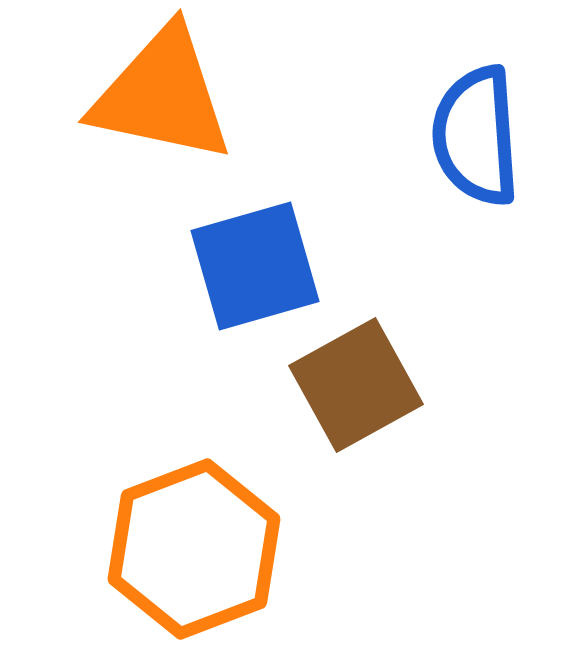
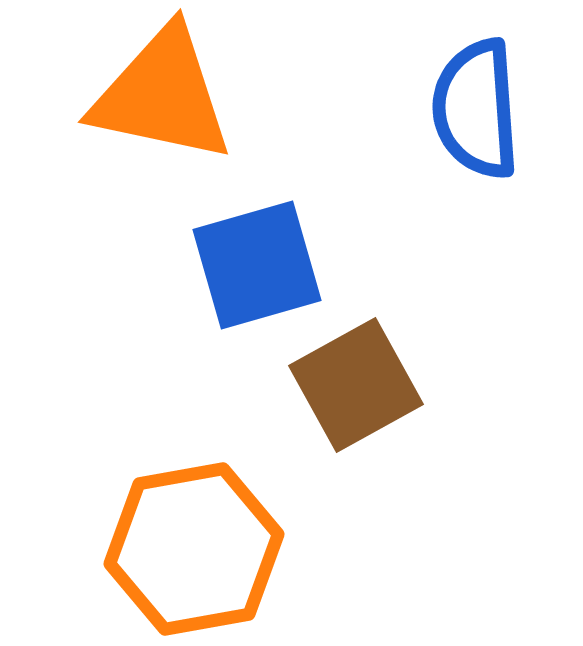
blue semicircle: moved 27 px up
blue square: moved 2 px right, 1 px up
orange hexagon: rotated 11 degrees clockwise
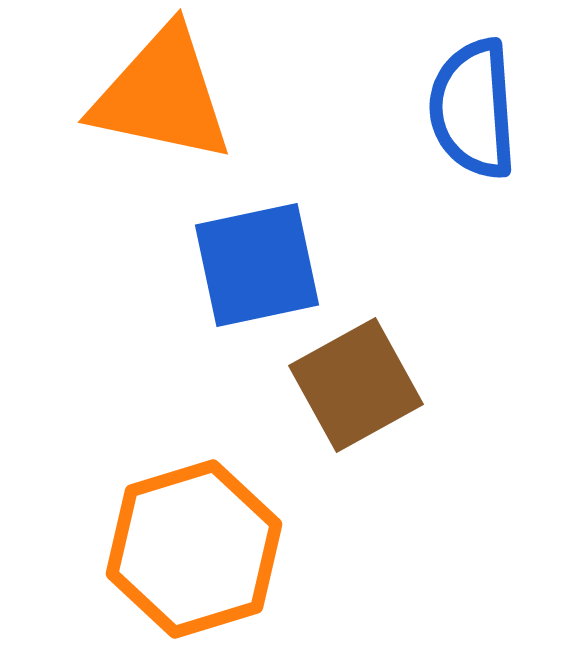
blue semicircle: moved 3 px left
blue square: rotated 4 degrees clockwise
orange hexagon: rotated 7 degrees counterclockwise
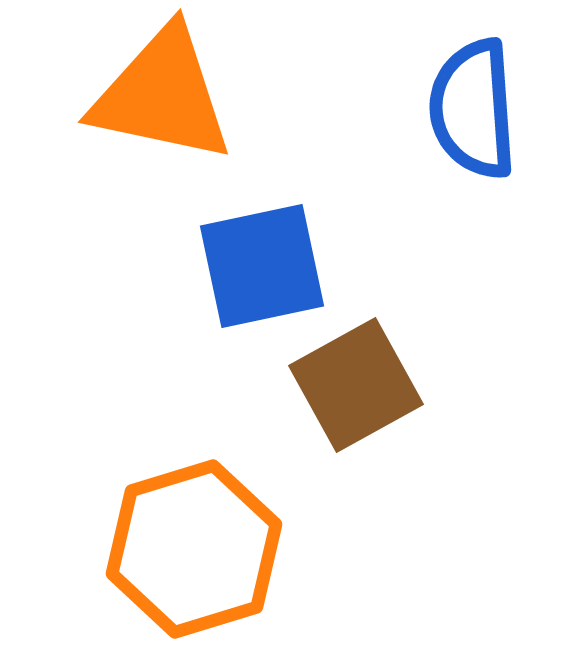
blue square: moved 5 px right, 1 px down
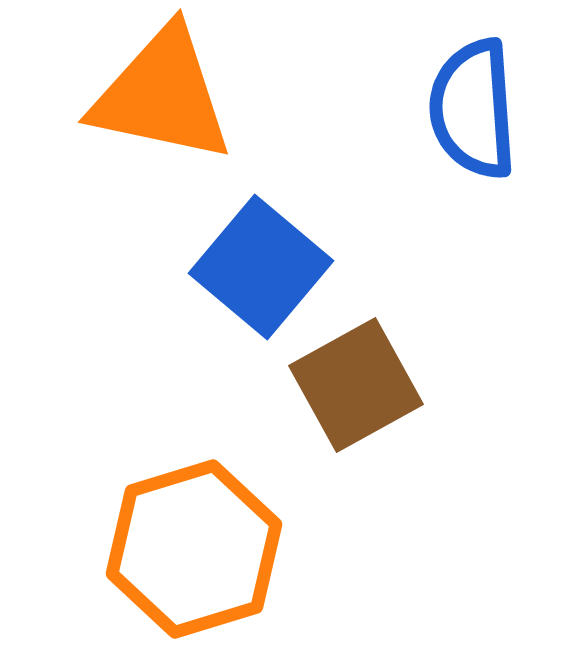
blue square: moved 1 px left, 1 px down; rotated 38 degrees counterclockwise
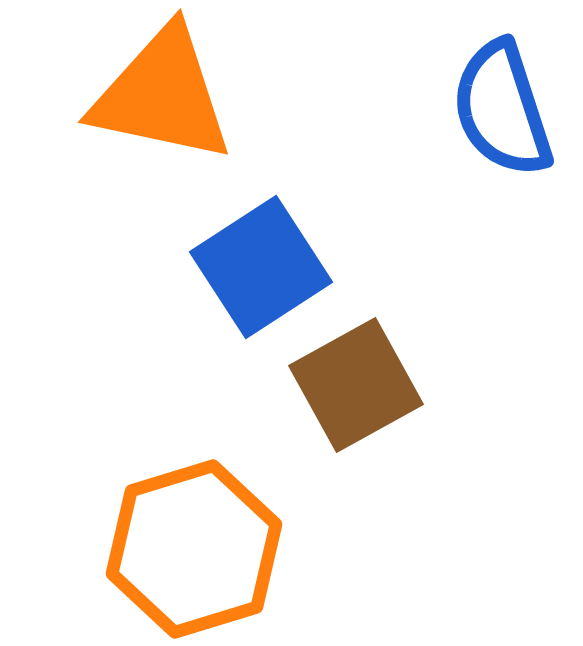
blue semicircle: moved 29 px right; rotated 14 degrees counterclockwise
blue square: rotated 17 degrees clockwise
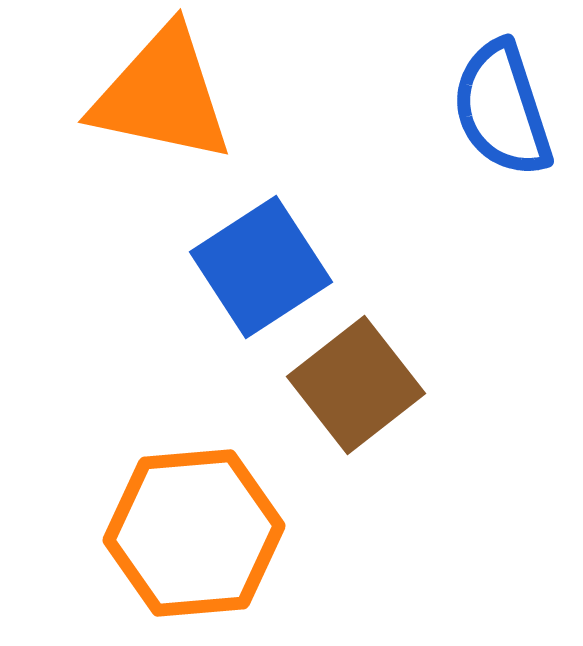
brown square: rotated 9 degrees counterclockwise
orange hexagon: moved 16 px up; rotated 12 degrees clockwise
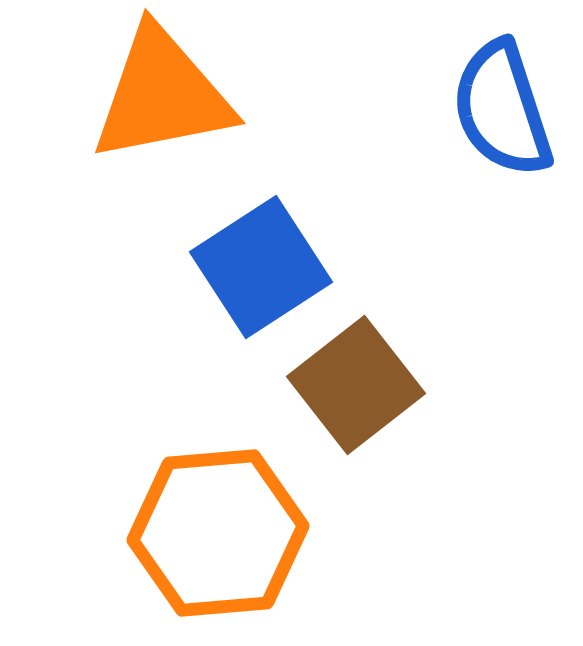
orange triangle: rotated 23 degrees counterclockwise
orange hexagon: moved 24 px right
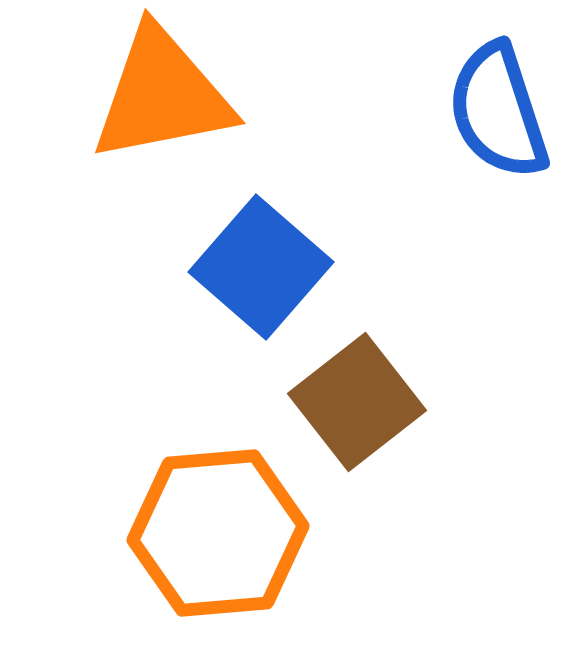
blue semicircle: moved 4 px left, 2 px down
blue square: rotated 16 degrees counterclockwise
brown square: moved 1 px right, 17 px down
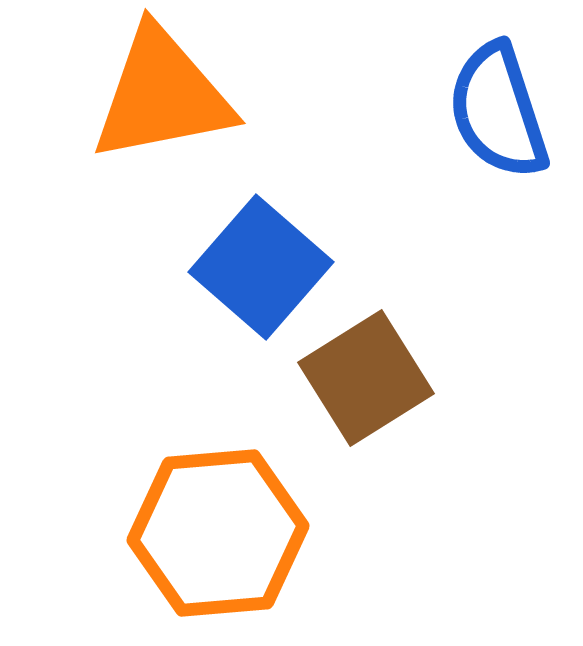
brown square: moved 9 px right, 24 px up; rotated 6 degrees clockwise
